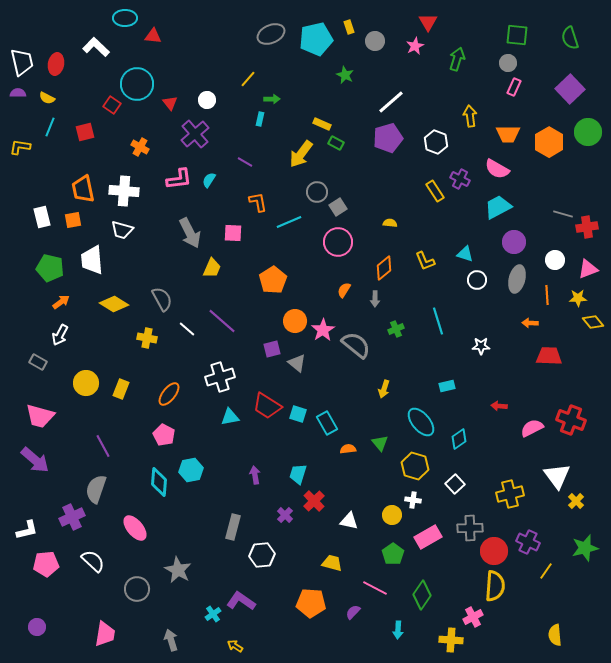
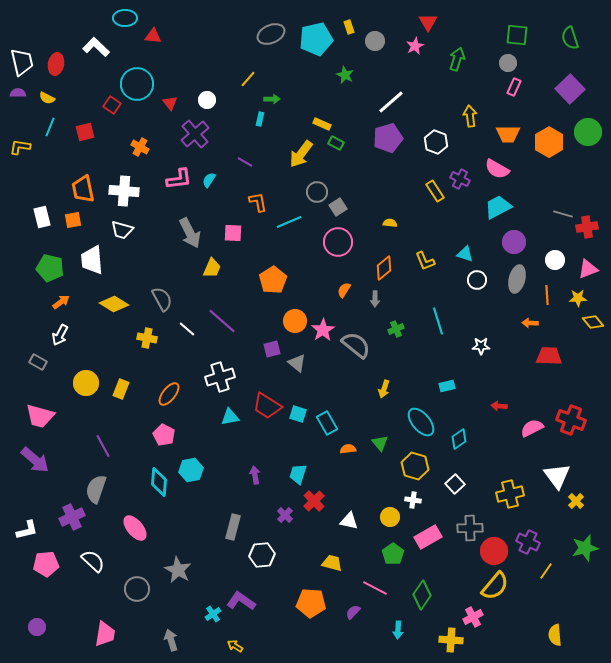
yellow circle at (392, 515): moved 2 px left, 2 px down
yellow semicircle at (495, 586): rotated 36 degrees clockwise
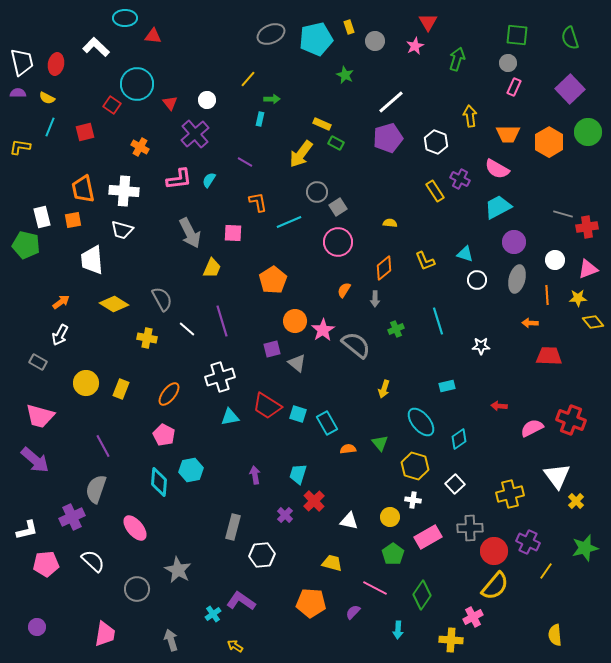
green pentagon at (50, 268): moved 24 px left, 23 px up
purple line at (222, 321): rotated 32 degrees clockwise
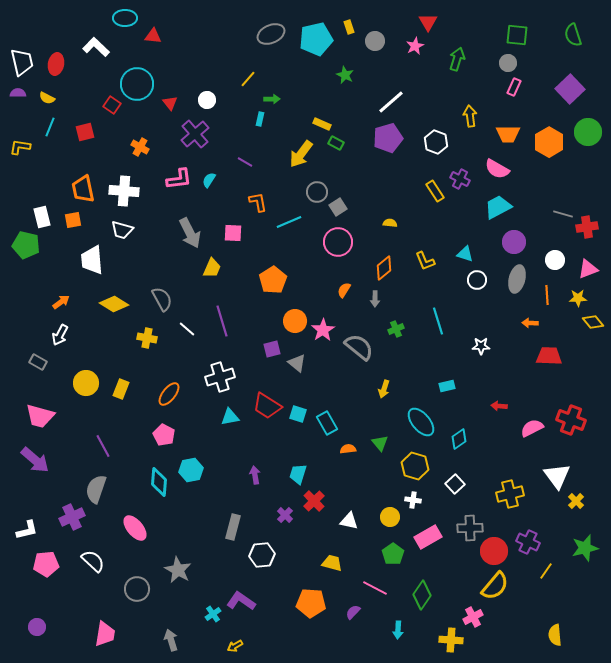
green semicircle at (570, 38): moved 3 px right, 3 px up
gray semicircle at (356, 345): moved 3 px right, 2 px down
yellow arrow at (235, 646): rotated 63 degrees counterclockwise
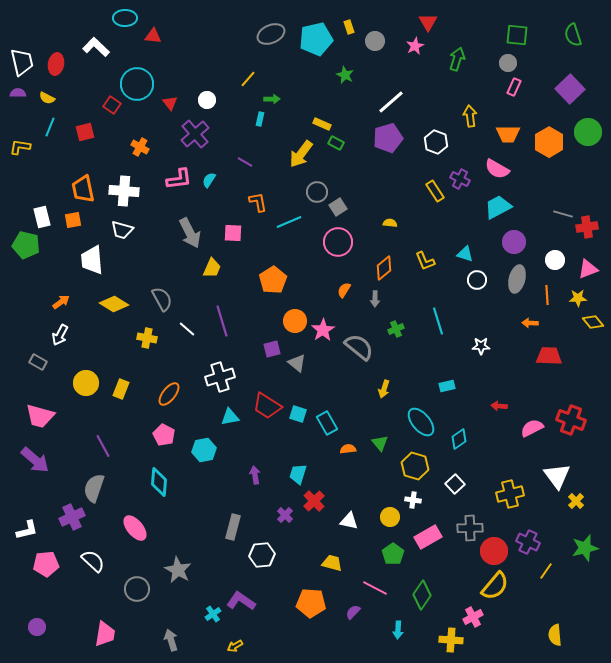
cyan hexagon at (191, 470): moved 13 px right, 20 px up
gray semicircle at (96, 489): moved 2 px left, 1 px up
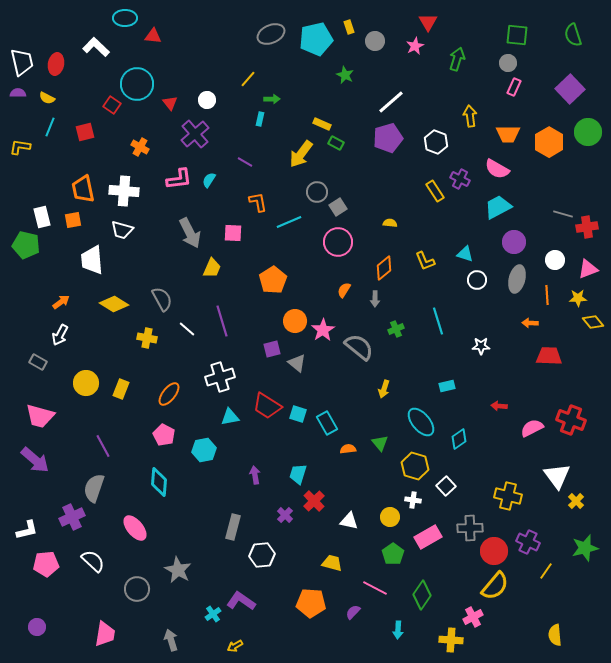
white square at (455, 484): moved 9 px left, 2 px down
yellow cross at (510, 494): moved 2 px left, 2 px down; rotated 28 degrees clockwise
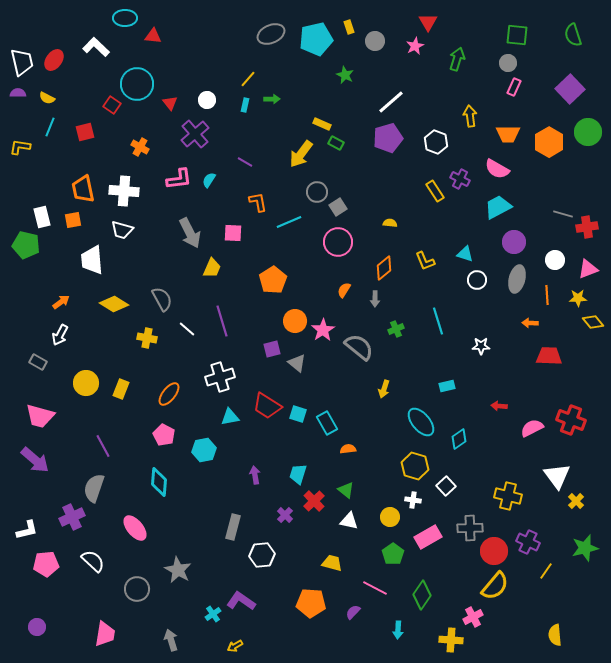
red ellipse at (56, 64): moved 2 px left, 4 px up; rotated 25 degrees clockwise
cyan rectangle at (260, 119): moved 15 px left, 14 px up
green triangle at (380, 443): moved 34 px left, 47 px down; rotated 12 degrees counterclockwise
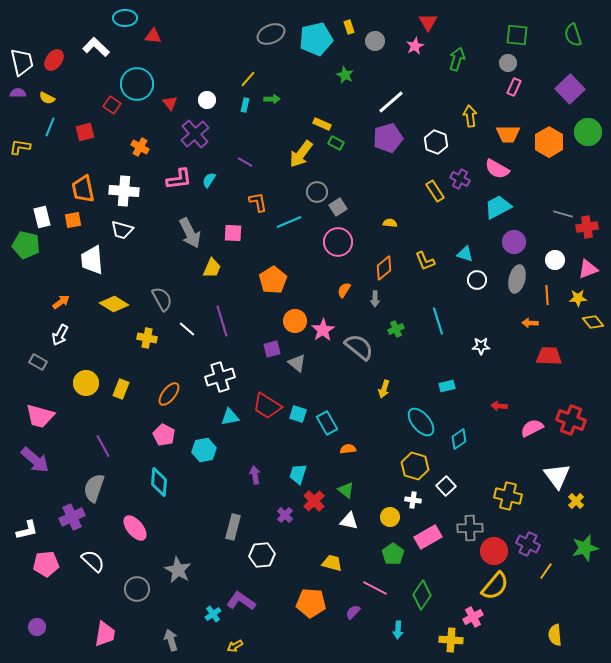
purple cross at (528, 542): moved 2 px down
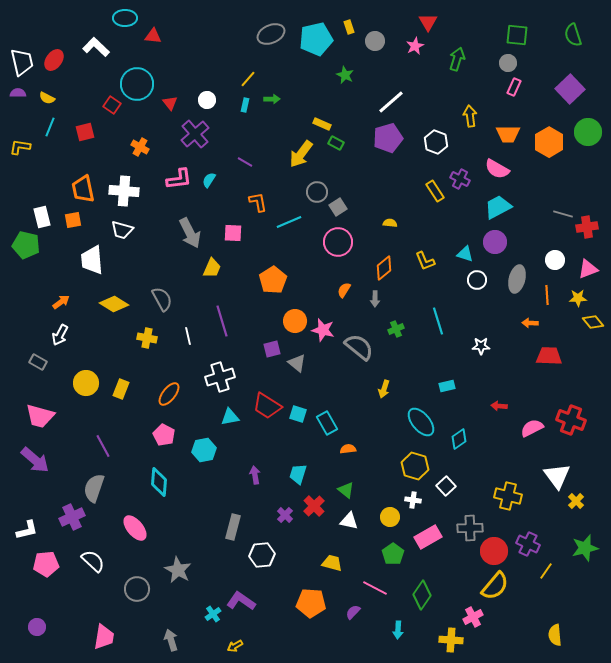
purple circle at (514, 242): moved 19 px left
white line at (187, 329): moved 1 px right, 7 px down; rotated 36 degrees clockwise
pink star at (323, 330): rotated 25 degrees counterclockwise
red cross at (314, 501): moved 5 px down
pink trapezoid at (105, 634): moved 1 px left, 3 px down
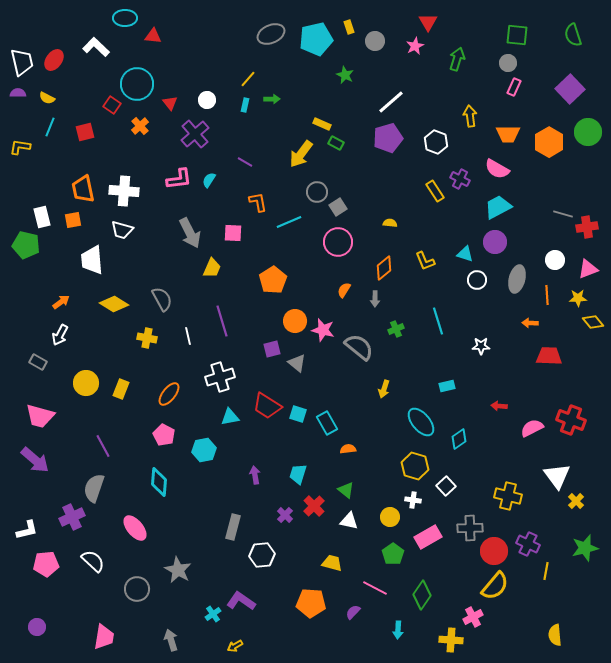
orange cross at (140, 147): moved 21 px up; rotated 18 degrees clockwise
yellow line at (546, 571): rotated 24 degrees counterclockwise
